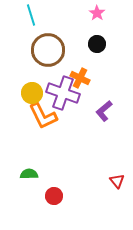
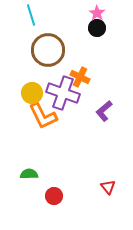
black circle: moved 16 px up
orange cross: moved 1 px up
red triangle: moved 9 px left, 6 px down
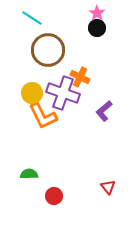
cyan line: moved 1 px right, 3 px down; rotated 40 degrees counterclockwise
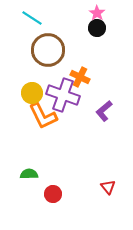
purple cross: moved 2 px down
red circle: moved 1 px left, 2 px up
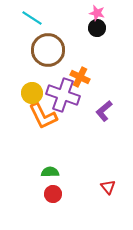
pink star: rotated 21 degrees counterclockwise
green semicircle: moved 21 px right, 2 px up
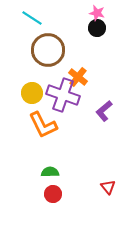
orange cross: moved 2 px left; rotated 12 degrees clockwise
orange L-shape: moved 9 px down
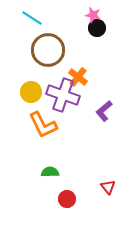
pink star: moved 4 px left, 2 px down
yellow circle: moved 1 px left, 1 px up
red circle: moved 14 px right, 5 px down
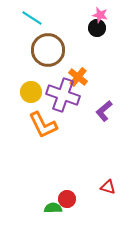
pink star: moved 7 px right
green semicircle: moved 3 px right, 36 px down
red triangle: rotated 35 degrees counterclockwise
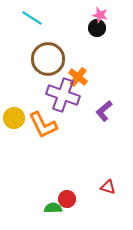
brown circle: moved 9 px down
yellow circle: moved 17 px left, 26 px down
